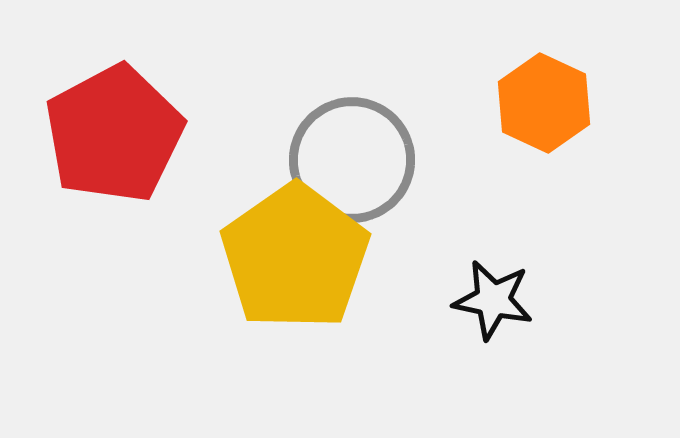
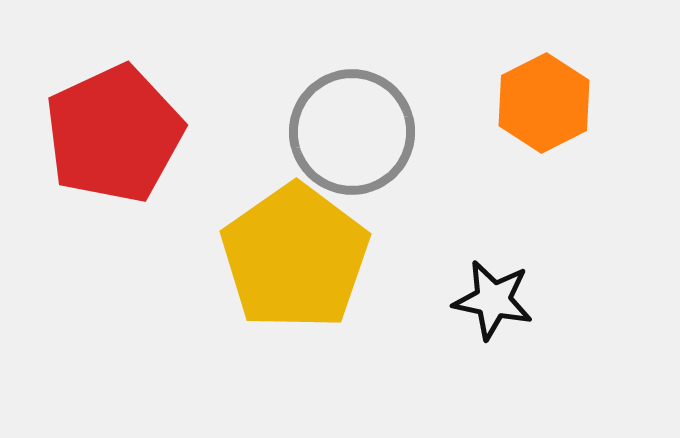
orange hexagon: rotated 8 degrees clockwise
red pentagon: rotated 3 degrees clockwise
gray circle: moved 28 px up
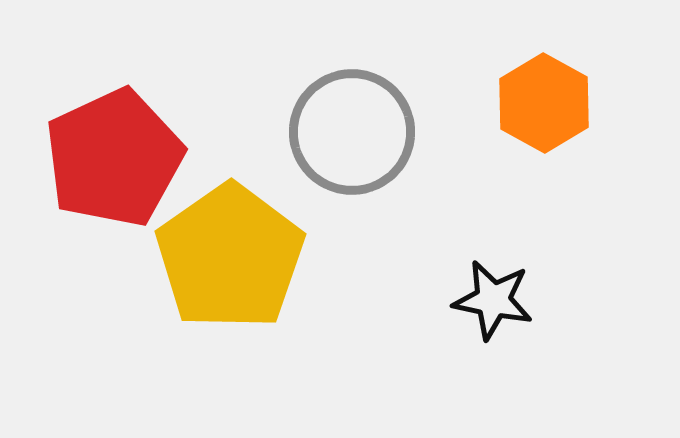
orange hexagon: rotated 4 degrees counterclockwise
red pentagon: moved 24 px down
yellow pentagon: moved 65 px left
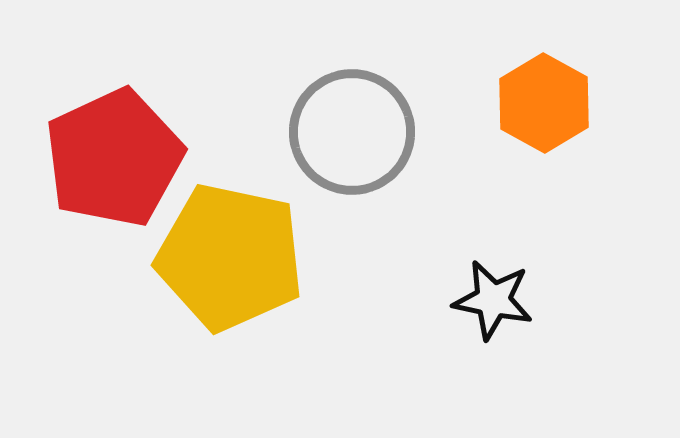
yellow pentagon: rotated 25 degrees counterclockwise
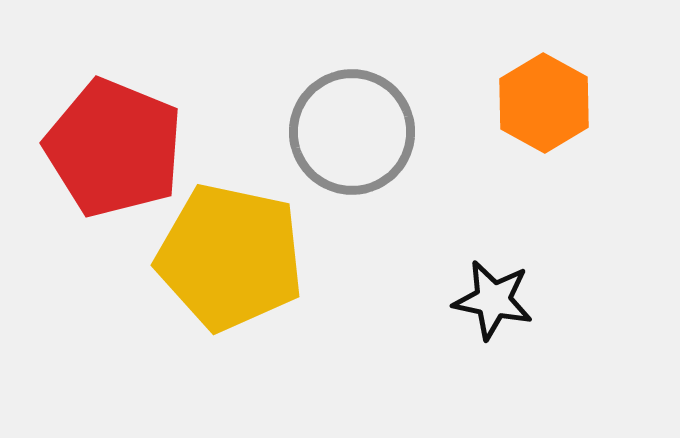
red pentagon: moved 10 px up; rotated 25 degrees counterclockwise
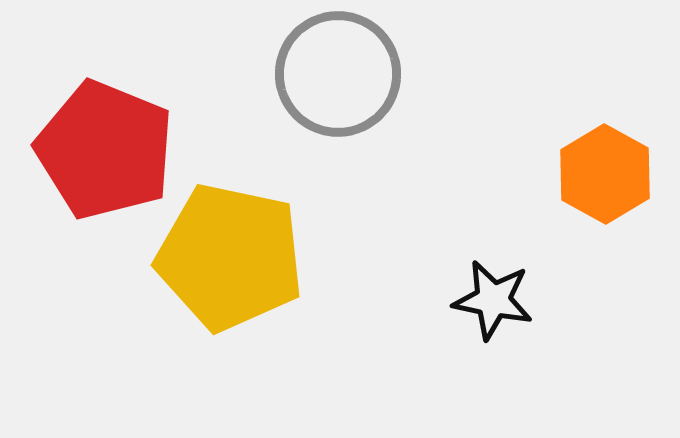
orange hexagon: moved 61 px right, 71 px down
gray circle: moved 14 px left, 58 px up
red pentagon: moved 9 px left, 2 px down
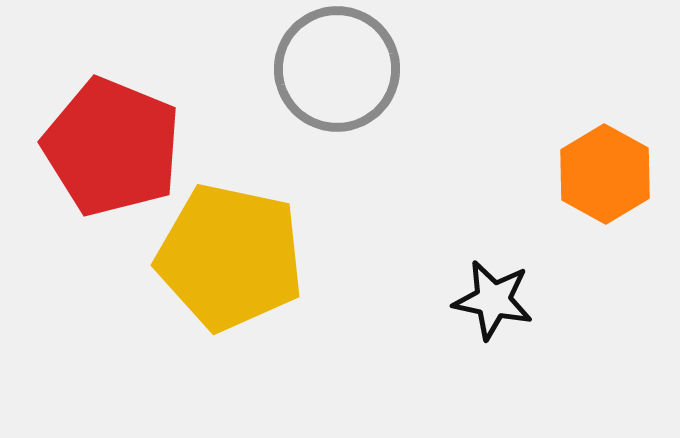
gray circle: moved 1 px left, 5 px up
red pentagon: moved 7 px right, 3 px up
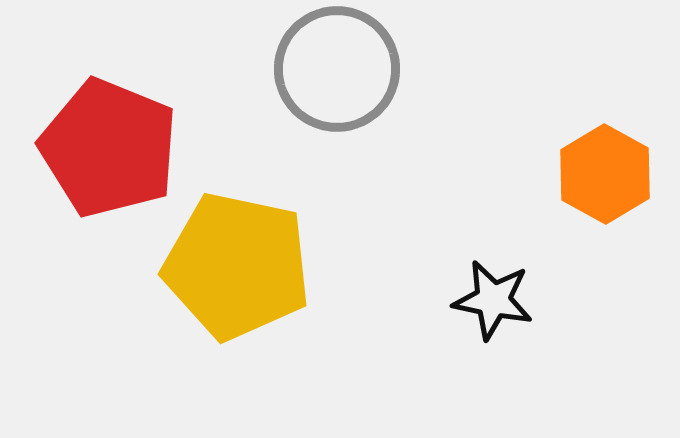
red pentagon: moved 3 px left, 1 px down
yellow pentagon: moved 7 px right, 9 px down
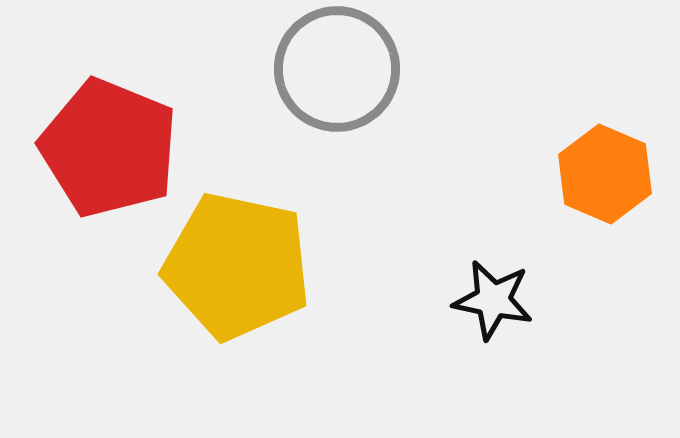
orange hexagon: rotated 6 degrees counterclockwise
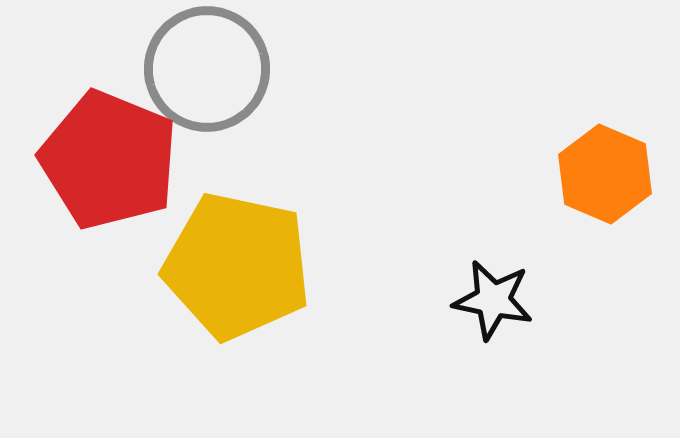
gray circle: moved 130 px left
red pentagon: moved 12 px down
